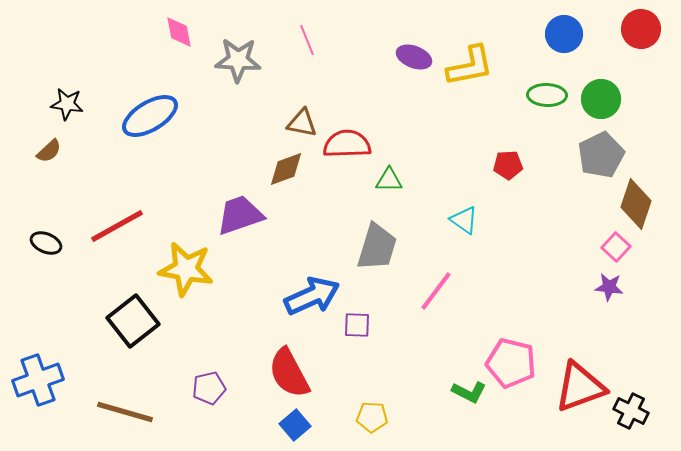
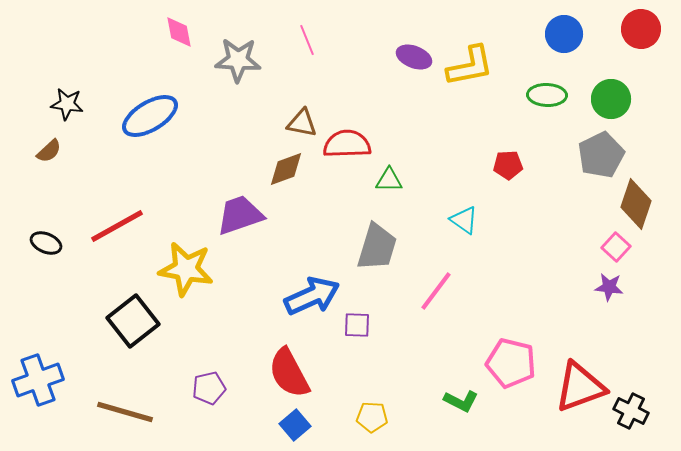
green circle at (601, 99): moved 10 px right
green L-shape at (469, 392): moved 8 px left, 9 px down
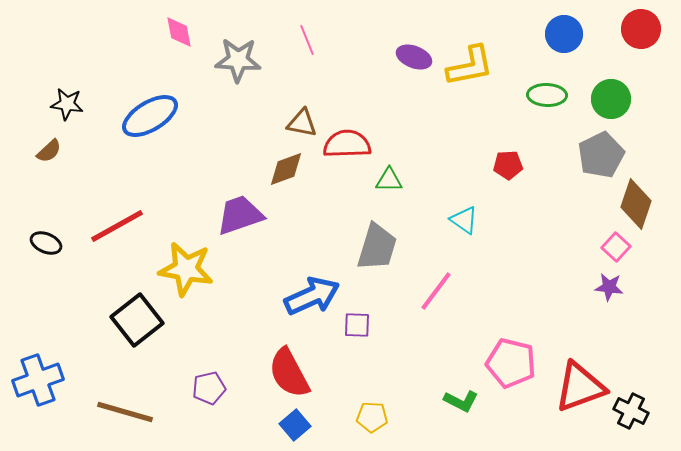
black square at (133, 321): moved 4 px right, 1 px up
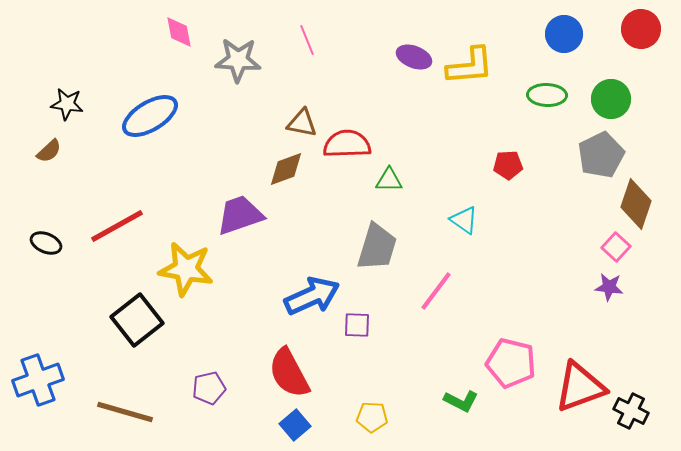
yellow L-shape at (470, 66): rotated 6 degrees clockwise
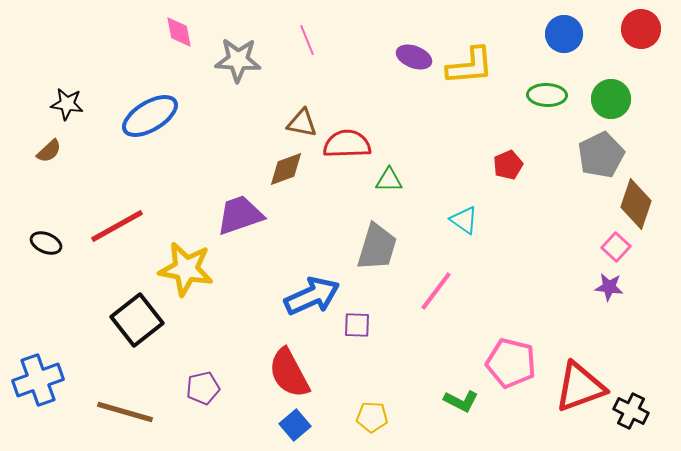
red pentagon at (508, 165): rotated 20 degrees counterclockwise
purple pentagon at (209, 388): moved 6 px left
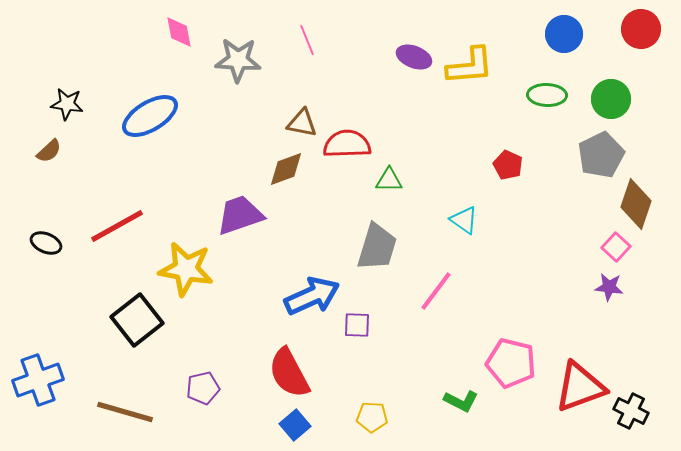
red pentagon at (508, 165): rotated 24 degrees counterclockwise
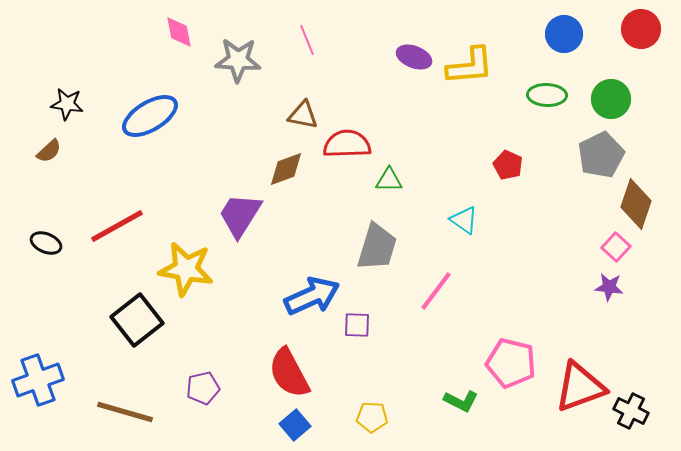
brown triangle at (302, 123): moved 1 px right, 8 px up
purple trapezoid at (240, 215): rotated 39 degrees counterclockwise
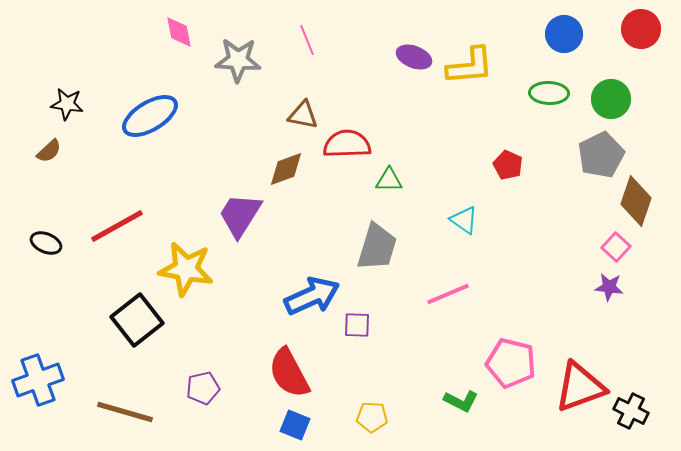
green ellipse at (547, 95): moved 2 px right, 2 px up
brown diamond at (636, 204): moved 3 px up
pink line at (436, 291): moved 12 px right, 3 px down; rotated 30 degrees clockwise
blue square at (295, 425): rotated 28 degrees counterclockwise
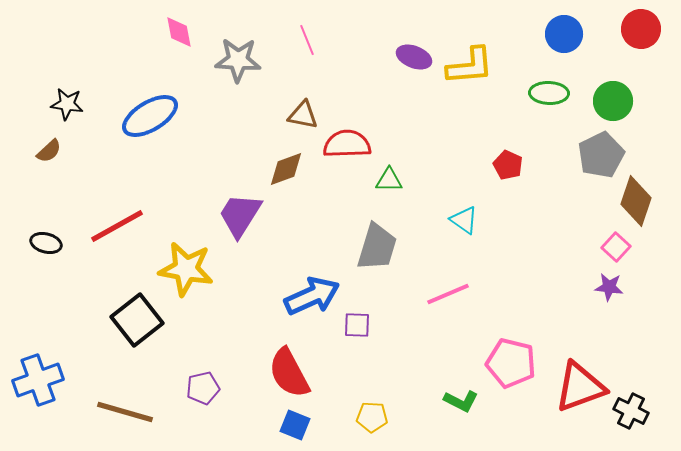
green circle at (611, 99): moved 2 px right, 2 px down
black ellipse at (46, 243): rotated 8 degrees counterclockwise
